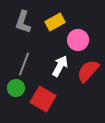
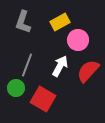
yellow rectangle: moved 5 px right
gray line: moved 3 px right, 1 px down
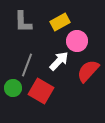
gray L-shape: rotated 20 degrees counterclockwise
pink circle: moved 1 px left, 1 px down
white arrow: moved 1 px left, 5 px up; rotated 15 degrees clockwise
green circle: moved 3 px left
red square: moved 2 px left, 8 px up
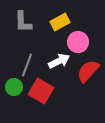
pink circle: moved 1 px right, 1 px down
white arrow: rotated 20 degrees clockwise
green circle: moved 1 px right, 1 px up
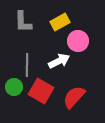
pink circle: moved 1 px up
gray line: rotated 20 degrees counterclockwise
red semicircle: moved 14 px left, 26 px down
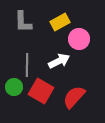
pink circle: moved 1 px right, 2 px up
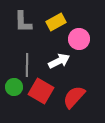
yellow rectangle: moved 4 px left
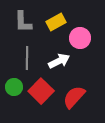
pink circle: moved 1 px right, 1 px up
gray line: moved 7 px up
red square: rotated 15 degrees clockwise
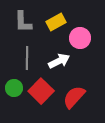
green circle: moved 1 px down
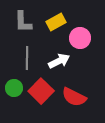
red semicircle: rotated 105 degrees counterclockwise
